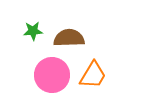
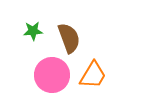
brown semicircle: rotated 72 degrees clockwise
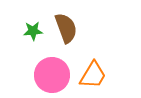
brown semicircle: moved 3 px left, 10 px up
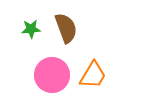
green star: moved 2 px left, 2 px up
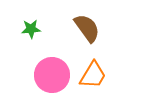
brown semicircle: moved 21 px right; rotated 16 degrees counterclockwise
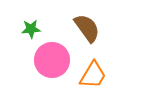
pink circle: moved 15 px up
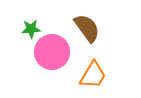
pink circle: moved 8 px up
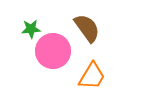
pink circle: moved 1 px right, 1 px up
orange trapezoid: moved 1 px left, 1 px down
